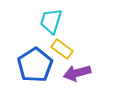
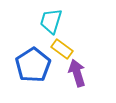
blue pentagon: moved 2 px left
purple arrow: rotated 88 degrees clockwise
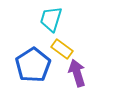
cyan trapezoid: moved 2 px up
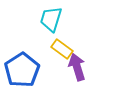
blue pentagon: moved 11 px left, 5 px down
purple arrow: moved 6 px up
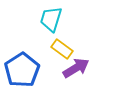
purple arrow: moved 1 px left, 1 px down; rotated 76 degrees clockwise
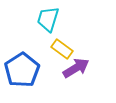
cyan trapezoid: moved 3 px left
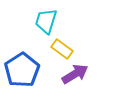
cyan trapezoid: moved 2 px left, 2 px down
purple arrow: moved 1 px left, 6 px down
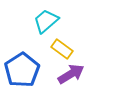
cyan trapezoid: rotated 32 degrees clockwise
purple arrow: moved 4 px left
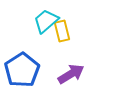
yellow rectangle: moved 18 px up; rotated 40 degrees clockwise
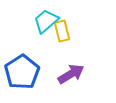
blue pentagon: moved 2 px down
